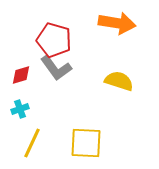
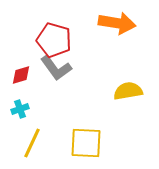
yellow semicircle: moved 9 px right, 10 px down; rotated 28 degrees counterclockwise
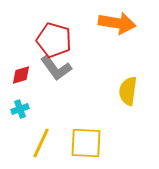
yellow semicircle: rotated 72 degrees counterclockwise
yellow line: moved 9 px right
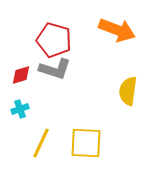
orange arrow: moved 7 px down; rotated 12 degrees clockwise
gray L-shape: moved 1 px left, 1 px down; rotated 36 degrees counterclockwise
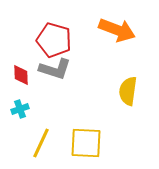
red diamond: rotated 75 degrees counterclockwise
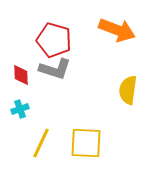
yellow semicircle: moved 1 px up
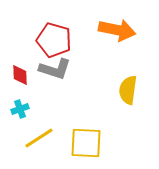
orange arrow: rotated 9 degrees counterclockwise
red diamond: moved 1 px left
yellow line: moved 2 px left, 5 px up; rotated 32 degrees clockwise
